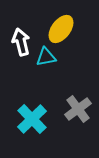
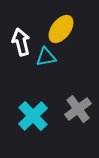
cyan cross: moved 1 px right, 3 px up
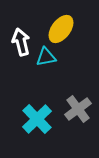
cyan cross: moved 4 px right, 3 px down
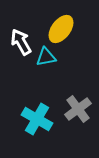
white arrow: rotated 16 degrees counterclockwise
cyan cross: rotated 16 degrees counterclockwise
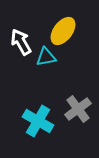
yellow ellipse: moved 2 px right, 2 px down
cyan cross: moved 1 px right, 2 px down
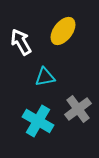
cyan triangle: moved 1 px left, 20 px down
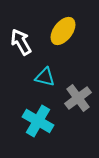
cyan triangle: rotated 25 degrees clockwise
gray cross: moved 11 px up
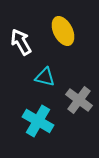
yellow ellipse: rotated 64 degrees counterclockwise
gray cross: moved 1 px right, 2 px down; rotated 16 degrees counterclockwise
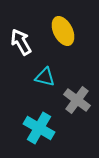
gray cross: moved 2 px left
cyan cross: moved 1 px right, 7 px down
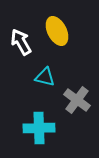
yellow ellipse: moved 6 px left
cyan cross: rotated 32 degrees counterclockwise
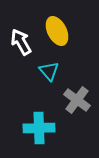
cyan triangle: moved 4 px right, 6 px up; rotated 35 degrees clockwise
